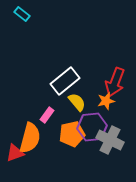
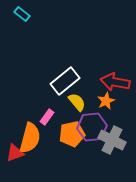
red arrow: rotated 80 degrees clockwise
orange star: rotated 12 degrees counterclockwise
pink rectangle: moved 2 px down
gray cross: moved 2 px right
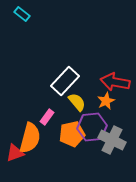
white rectangle: rotated 8 degrees counterclockwise
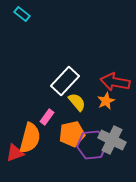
purple hexagon: moved 18 px down
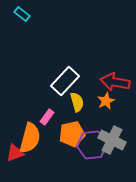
yellow semicircle: rotated 24 degrees clockwise
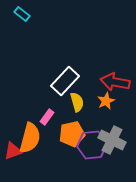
red triangle: moved 2 px left, 2 px up
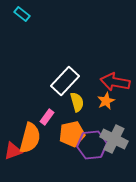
gray cross: moved 2 px right, 1 px up
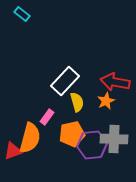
gray cross: rotated 24 degrees counterclockwise
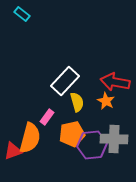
orange star: rotated 18 degrees counterclockwise
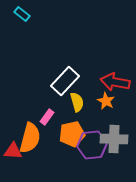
red triangle: rotated 24 degrees clockwise
